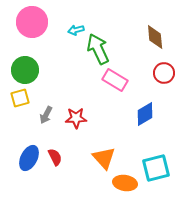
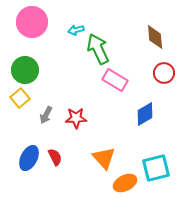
yellow square: rotated 24 degrees counterclockwise
orange ellipse: rotated 35 degrees counterclockwise
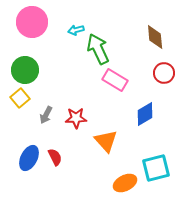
orange triangle: moved 2 px right, 17 px up
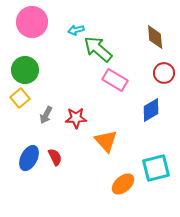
green arrow: rotated 24 degrees counterclockwise
blue diamond: moved 6 px right, 4 px up
orange ellipse: moved 2 px left, 1 px down; rotated 15 degrees counterclockwise
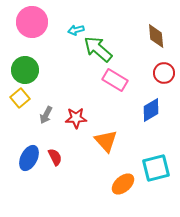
brown diamond: moved 1 px right, 1 px up
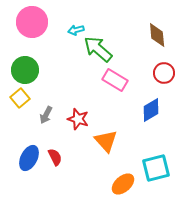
brown diamond: moved 1 px right, 1 px up
red star: moved 2 px right, 1 px down; rotated 20 degrees clockwise
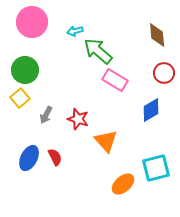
cyan arrow: moved 1 px left, 1 px down
green arrow: moved 2 px down
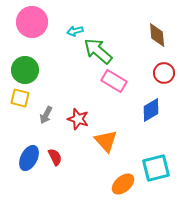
pink rectangle: moved 1 px left, 1 px down
yellow square: rotated 36 degrees counterclockwise
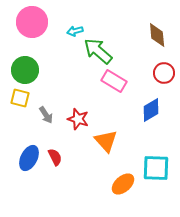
gray arrow: rotated 60 degrees counterclockwise
cyan square: rotated 16 degrees clockwise
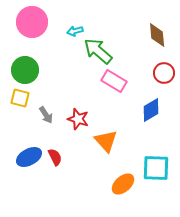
blue ellipse: moved 1 px up; rotated 35 degrees clockwise
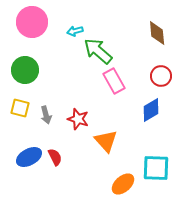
brown diamond: moved 2 px up
red circle: moved 3 px left, 3 px down
pink rectangle: rotated 30 degrees clockwise
yellow square: moved 10 px down
gray arrow: rotated 18 degrees clockwise
